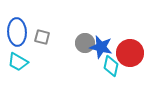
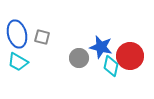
blue ellipse: moved 2 px down; rotated 12 degrees counterclockwise
gray circle: moved 6 px left, 15 px down
red circle: moved 3 px down
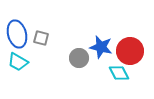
gray square: moved 1 px left, 1 px down
red circle: moved 5 px up
cyan diamond: moved 8 px right, 7 px down; rotated 40 degrees counterclockwise
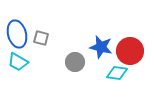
gray circle: moved 4 px left, 4 px down
cyan diamond: moved 2 px left; rotated 55 degrees counterclockwise
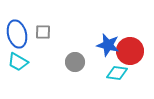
gray square: moved 2 px right, 6 px up; rotated 14 degrees counterclockwise
blue star: moved 7 px right, 2 px up
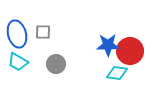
blue star: rotated 15 degrees counterclockwise
gray circle: moved 19 px left, 2 px down
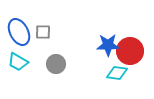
blue ellipse: moved 2 px right, 2 px up; rotated 12 degrees counterclockwise
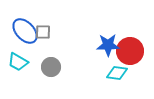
blue ellipse: moved 6 px right, 1 px up; rotated 16 degrees counterclockwise
gray circle: moved 5 px left, 3 px down
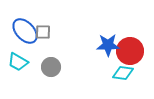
cyan diamond: moved 6 px right
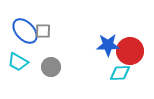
gray square: moved 1 px up
cyan diamond: moved 3 px left; rotated 10 degrees counterclockwise
